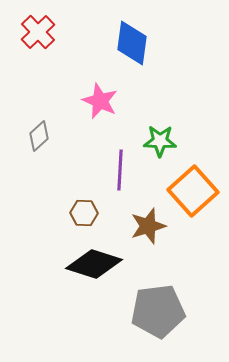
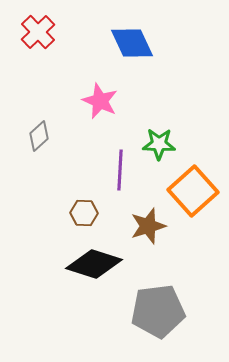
blue diamond: rotated 33 degrees counterclockwise
green star: moved 1 px left, 3 px down
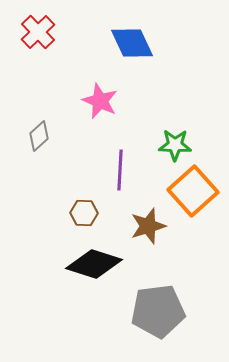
green star: moved 16 px right, 1 px down
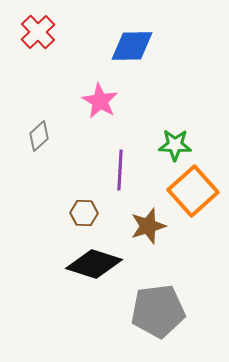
blue diamond: moved 3 px down; rotated 66 degrees counterclockwise
pink star: rotated 6 degrees clockwise
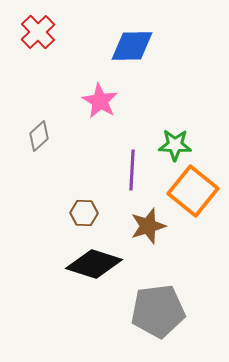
purple line: moved 12 px right
orange square: rotated 9 degrees counterclockwise
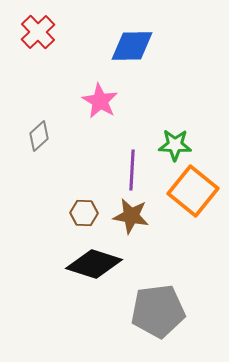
brown star: moved 17 px left, 10 px up; rotated 27 degrees clockwise
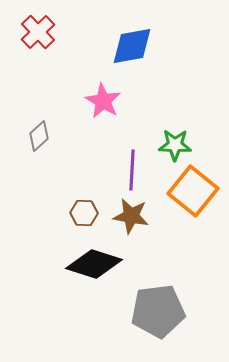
blue diamond: rotated 9 degrees counterclockwise
pink star: moved 3 px right
